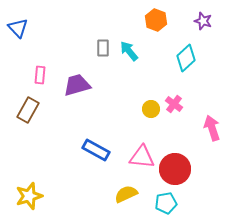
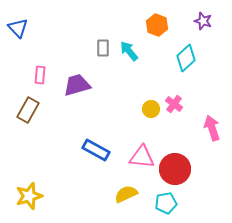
orange hexagon: moved 1 px right, 5 px down
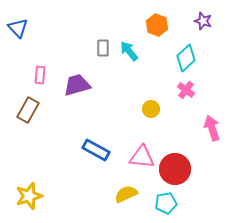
pink cross: moved 12 px right, 14 px up
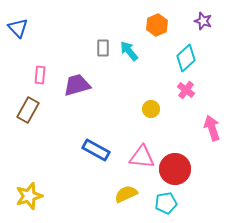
orange hexagon: rotated 15 degrees clockwise
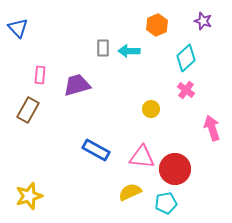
cyan arrow: rotated 50 degrees counterclockwise
yellow semicircle: moved 4 px right, 2 px up
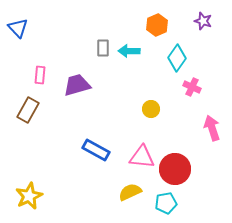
cyan diamond: moved 9 px left; rotated 12 degrees counterclockwise
pink cross: moved 6 px right, 3 px up; rotated 12 degrees counterclockwise
yellow star: rotated 8 degrees counterclockwise
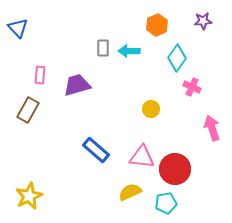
purple star: rotated 24 degrees counterclockwise
blue rectangle: rotated 12 degrees clockwise
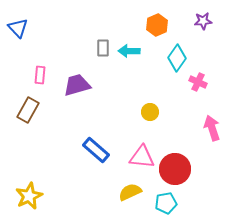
pink cross: moved 6 px right, 5 px up
yellow circle: moved 1 px left, 3 px down
